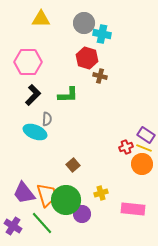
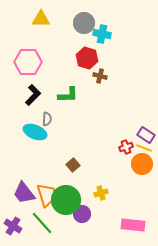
pink rectangle: moved 16 px down
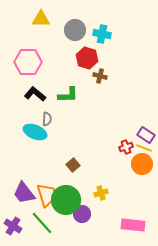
gray circle: moved 9 px left, 7 px down
black L-shape: moved 2 px right, 1 px up; rotated 95 degrees counterclockwise
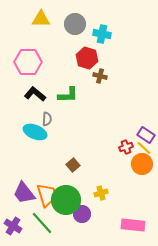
gray circle: moved 6 px up
yellow line: rotated 21 degrees clockwise
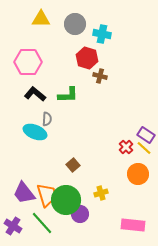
red cross: rotated 24 degrees counterclockwise
orange circle: moved 4 px left, 10 px down
purple circle: moved 2 px left
